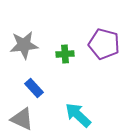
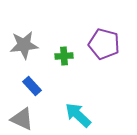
green cross: moved 1 px left, 2 px down
blue rectangle: moved 2 px left, 2 px up
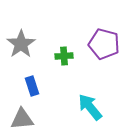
gray star: moved 3 px left, 1 px up; rotated 28 degrees counterclockwise
blue rectangle: rotated 24 degrees clockwise
cyan arrow: moved 12 px right, 8 px up; rotated 8 degrees clockwise
gray triangle: rotated 30 degrees counterclockwise
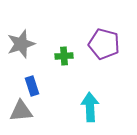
gray star: rotated 16 degrees clockwise
cyan arrow: rotated 36 degrees clockwise
gray triangle: moved 1 px left, 8 px up
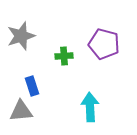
gray star: moved 8 px up
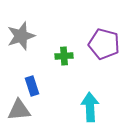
gray triangle: moved 2 px left, 1 px up
